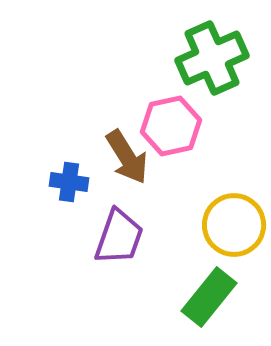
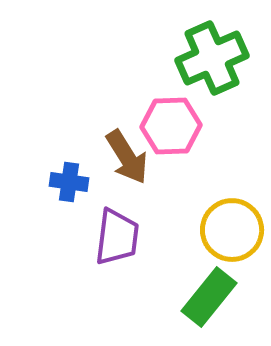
pink hexagon: rotated 10 degrees clockwise
yellow circle: moved 2 px left, 5 px down
purple trapezoid: moved 2 px left; rotated 12 degrees counterclockwise
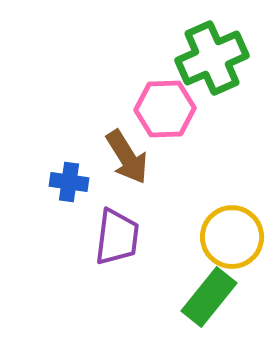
pink hexagon: moved 6 px left, 17 px up
yellow circle: moved 7 px down
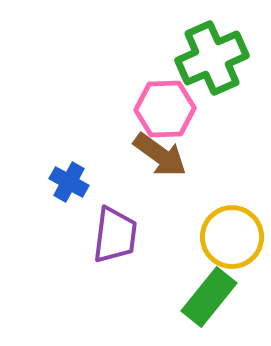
brown arrow: moved 33 px right, 2 px up; rotated 22 degrees counterclockwise
blue cross: rotated 21 degrees clockwise
purple trapezoid: moved 2 px left, 2 px up
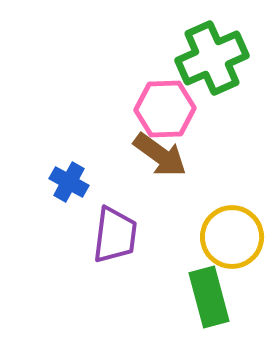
green rectangle: rotated 54 degrees counterclockwise
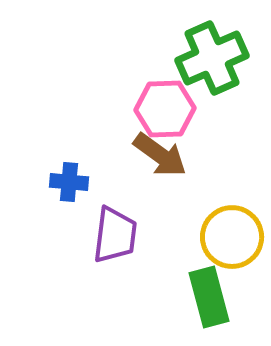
blue cross: rotated 24 degrees counterclockwise
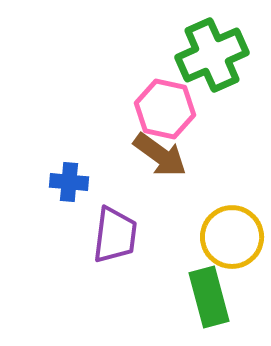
green cross: moved 3 px up
pink hexagon: rotated 14 degrees clockwise
